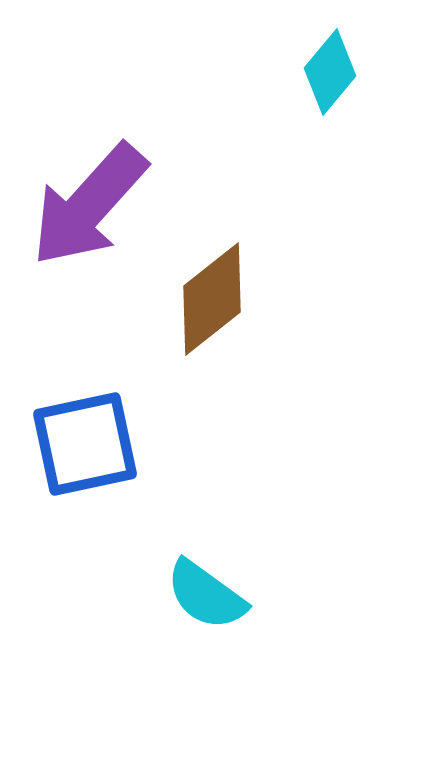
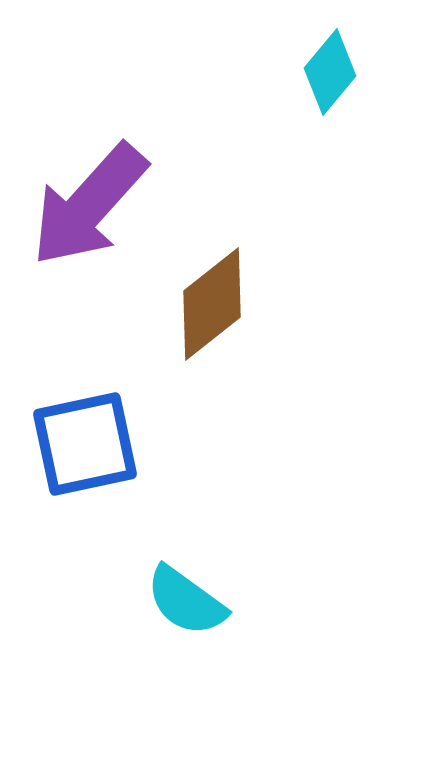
brown diamond: moved 5 px down
cyan semicircle: moved 20 px left, 6 px down
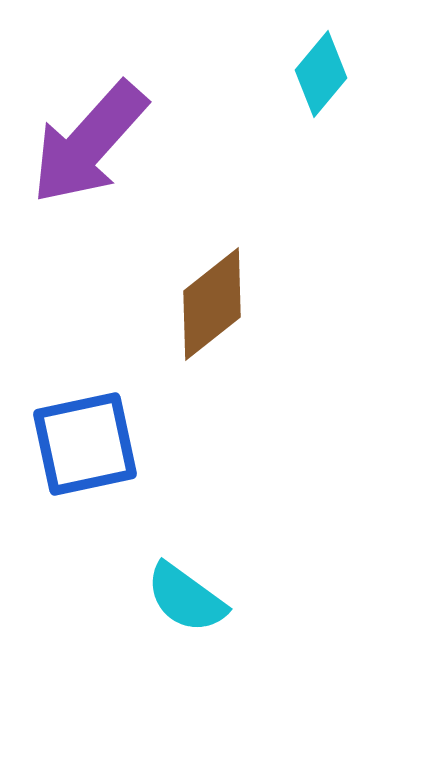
cyan diamond: moved 9 px left, 2 px down
purple arrow: moved 62 px up
cyan semicircle: moved 3 px up
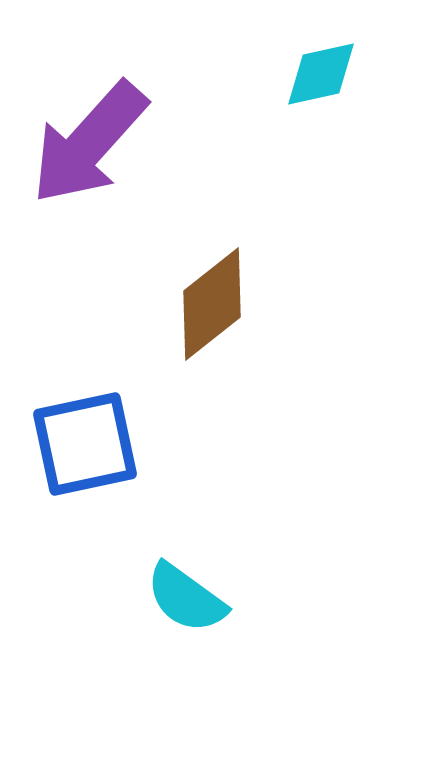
cyan diamond: rotated 38 degrees clockwise
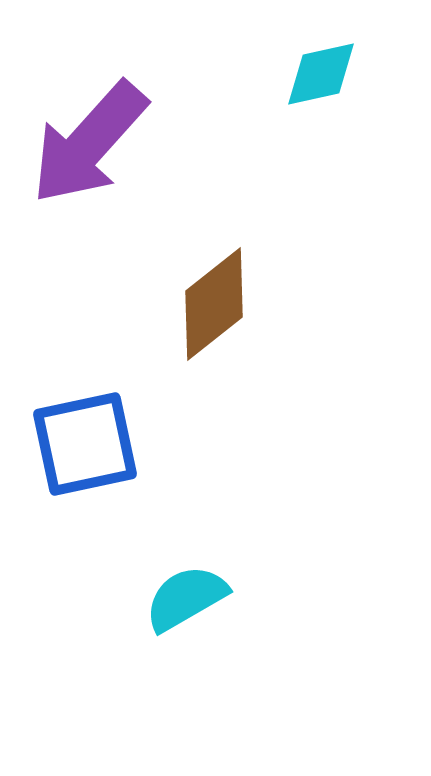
brown diamond: moved 2 px right
cyan semicircle: rotated 114 degrees clockwise
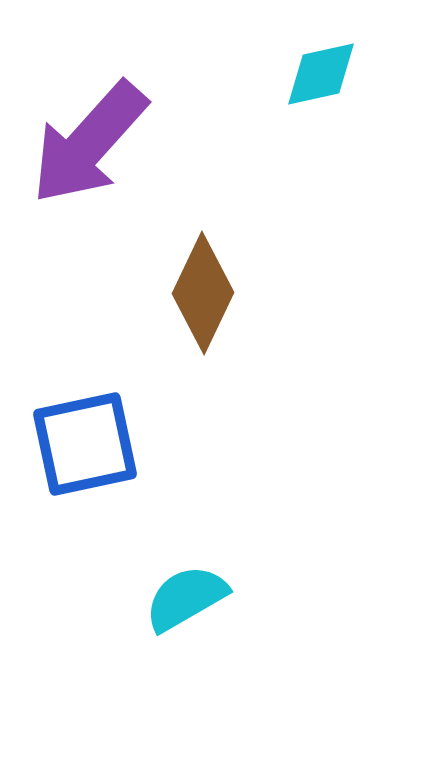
brown diamond: moved 11 px left, 11 px up; rotated 26 degrees counterclockwise
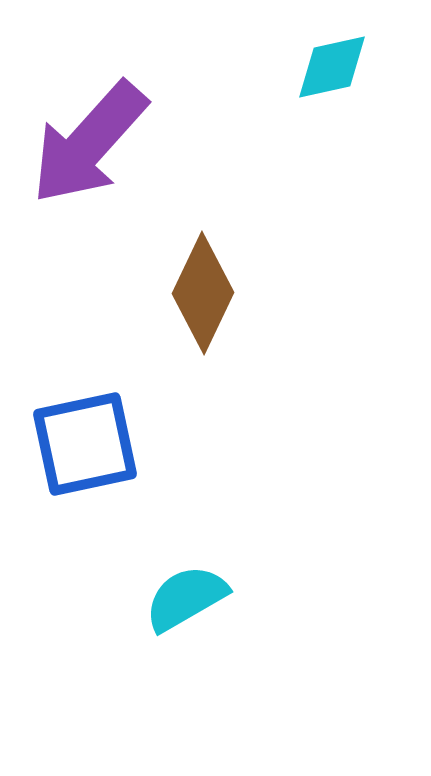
cyan diamond: moved 11 px right, 7 px up
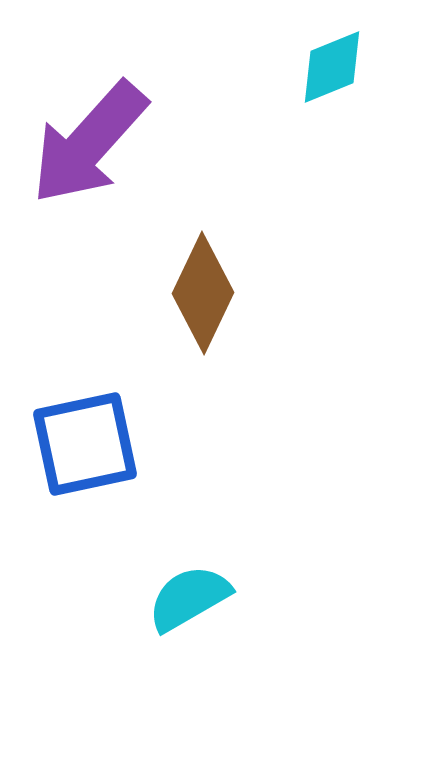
cyan diamond: rotated 10 degrees counterclockwise
cyan semicircle: moved 3 px right
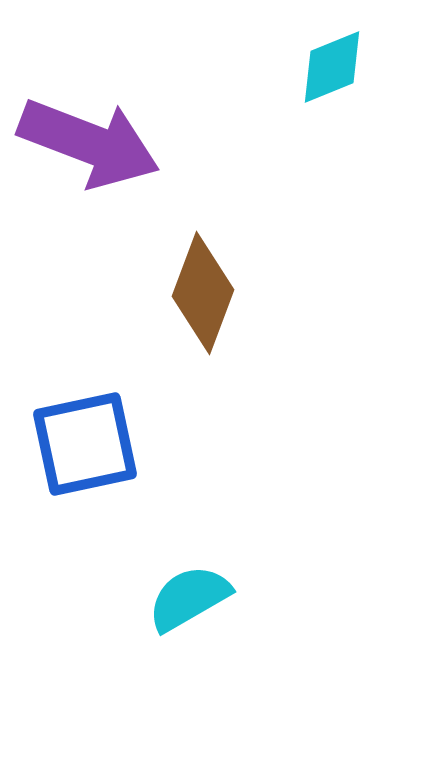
purple arrow: rotated 111 degrees counterclockwise
brown diamond: rotated 5 degrees counterclockwise
